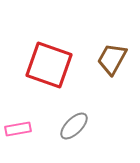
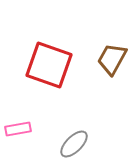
gray ellipse: moved 18 px down
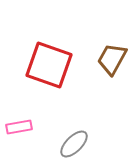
pink rectangle: moved 1 px right, 2 px up
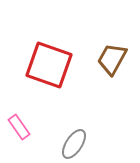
pink rectangle: rotated 65 degrees clockwise
gray ellipse: rotated 12 degrees counterclockwise
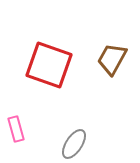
pink rectangle: moved 3 px left, 2 px down; rotated 20 degrees clockwise
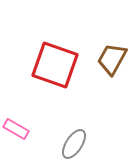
red square: moved 6 px right
pink rectangle: rotated 45 degrees counterclockwise
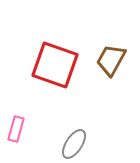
brown trapezoid: moved 1 px left, 1 px down
pink rectangle: rotated 75 degrees clockwise
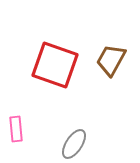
pink rectangle: rotated 20 degrees counterclockwise
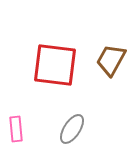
red square: rotated 12 degrees counterclockwise
gray ellipse: moved 2 px left, 15 px up
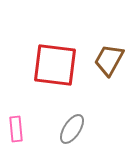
brown trapezoid: moved 2 px left
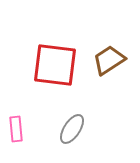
brown trapezoid: rotated 28 degrees clockwise
